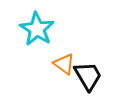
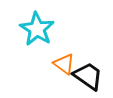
black trapezoid: rotated 24 degrees counterclockwise
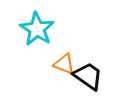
orange triangle: rotated 15 degrees counterclockwise
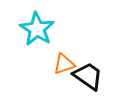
orange triangle: rotated 40 degrees counterclockwise
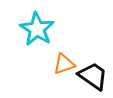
black trapezoid: moved 5 px right
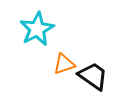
cyan star: rotated 12 degrees clockwise
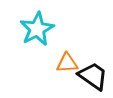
orange triangle: moved 3 px right, 1 px up; rotated 15 degrees clockwise
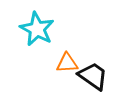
cyan star: rotated 16 degrees counterclockwise
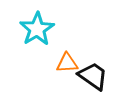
cyan star: rotated 12 degrees clockwise
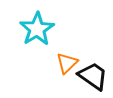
orange triangle: rotated 40 degrees counterclockwise
